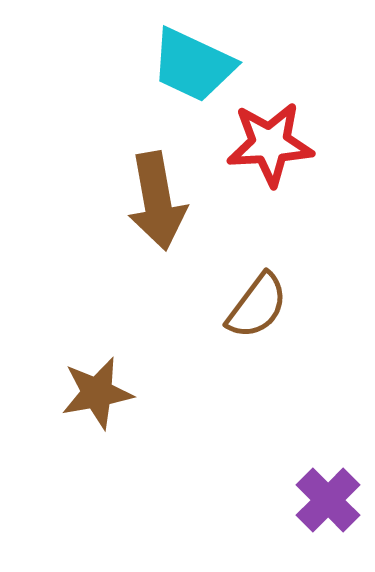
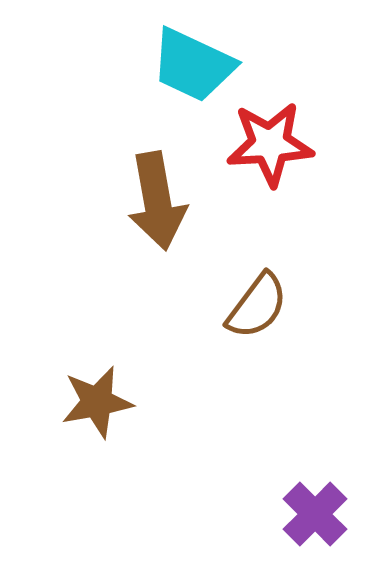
brown star: moved 9 px down
purple cross: moved 13 px left, 14 px down
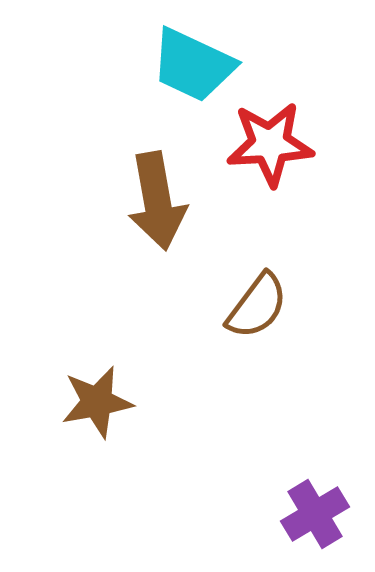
purple cross: rotated 14 degrees clockwise
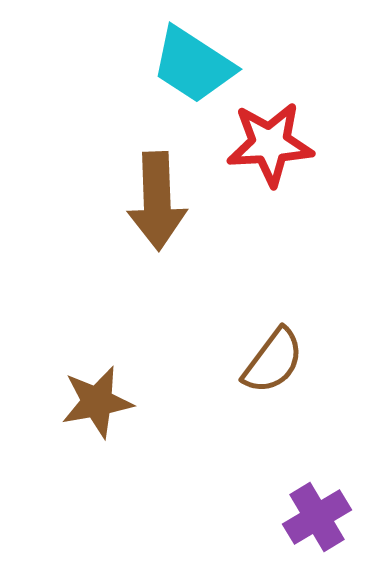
cyan trapezoid: rotated 8 degrees clockwise
brown arrow: rotated 8 degrees clockwise
brown semicircle: moved 16 px right, 55 px down
purple cross: moved 2 px right, 3 px down
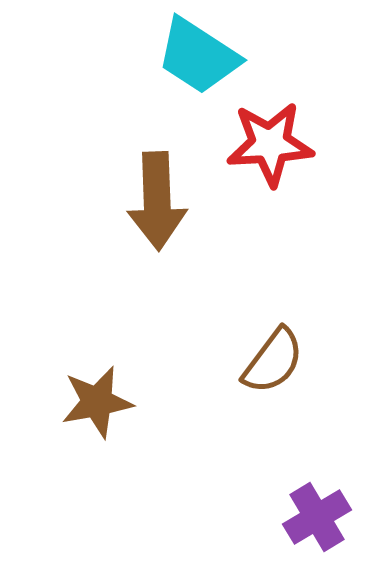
cyan trapezoid: moved 5 px right, 9 px up
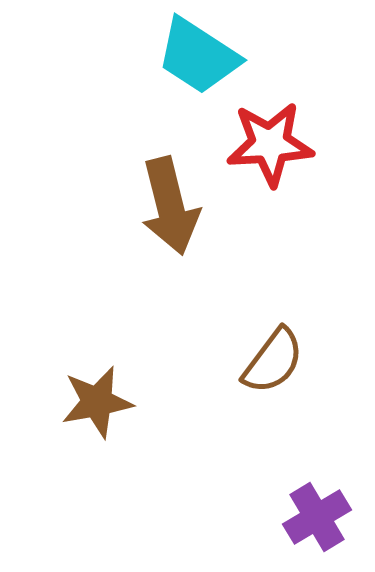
brown arrow: moved 13 px right, 5 px down; rotated 12 degrees counterclockwise
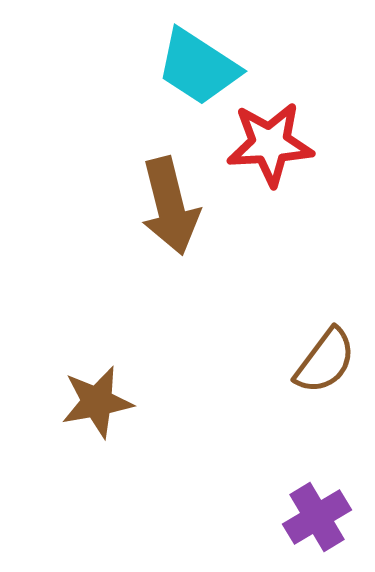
cyan trapezoid: moved 11 px down
brown semicircle: moved 52 px right
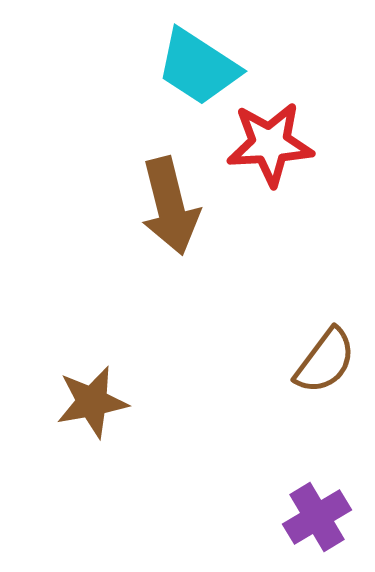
brown star: moved 5 px left
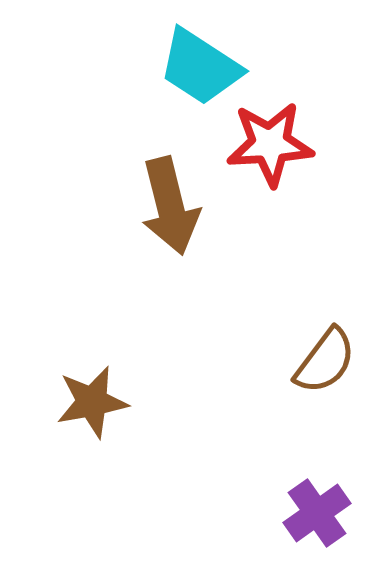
cyan trapezoid: moved 2 px right
purple cross: moved 4 px up; rotated 4 degrees counterclockwise
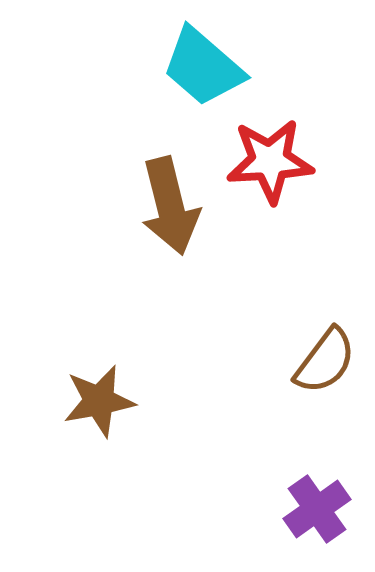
cyan trapezoid: moved 3 px right; rotated 8 degrees clockwise
red star: moved 17 px down
brown star: moved 7 px right, 1 px up
purple cross: moved 4 px up
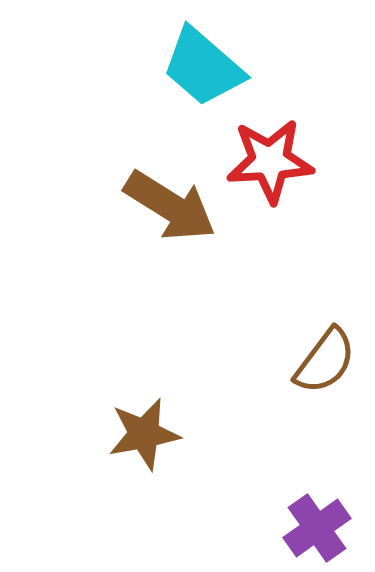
brown arrow: rotated 44 degrees counterclockwise
brown star: moved 45 px right, 33 px down
purple cross: moved 19 px down
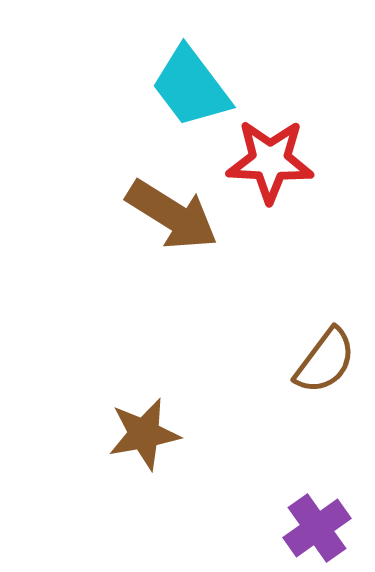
cyan trapezoid: moved 12 px left, 20 px down; rotated 12 degrees clockwise
red star: rotated 6 degrees clockwise
brown arrow: moved 2 px right, 9 px down
